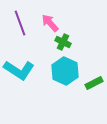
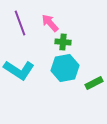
green cross: rotated 21 degrees counterclockwise
cyan hexagon: moved 3 px up; rotated 24 degrees clockwise
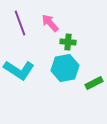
green cross: moved 5 px right
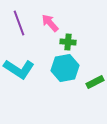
purple line: moved 1 px left
cyan L-shape: moved 1 px up
green rectangle: moved 1 px right, 1 px up
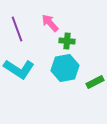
purple line: moved 2 px left, 6 px down
green cross: moved 1 px left, 1 px up
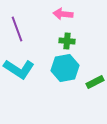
pink arrow: moved 13 px right, 9 px up; rotated 42 degrees counterclockwise
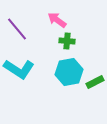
pink arrow: moved 6 px left, 6 px down; rotated 30 degrees clockwise
purple line: rotated 20 degrees counterclockwise
cyan hexagon: moved 4 px right, 4 px down
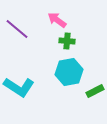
purple line: rotated 10 degrees counterclockwise
cyan L-shape: moved 18 px down
green rectangle: moved 9 px down
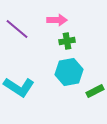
pink arrow: rotated 144 degrees clockwise
green cross: rotated 14 degrees counterclockwise
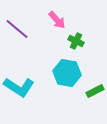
pink arrow: rotated 48 degrees clockwise
green cross: moved 9 px right; rotated 35 degrees clockwise
cyan hexagon: moved 2 px left, 1 px down; rotated 20 degrees clockwise
